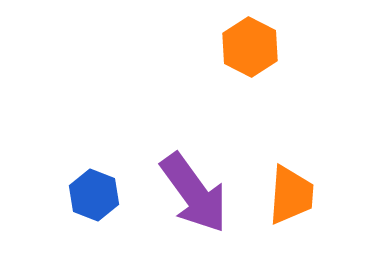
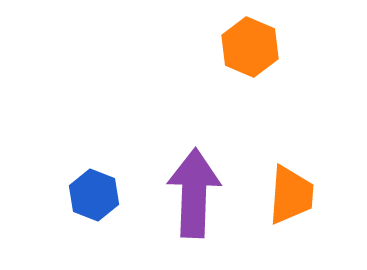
orange hexagon: rotated 4 degrees counterclockwise
purple arrow: rotated 142 degrees counterclockwise
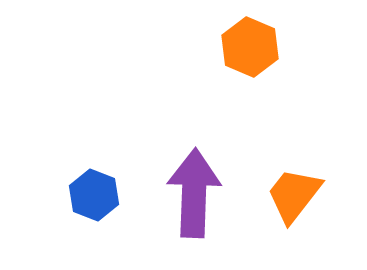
orange trapezoid: moved 3 px right; rotated 146 degrees counterclockwise
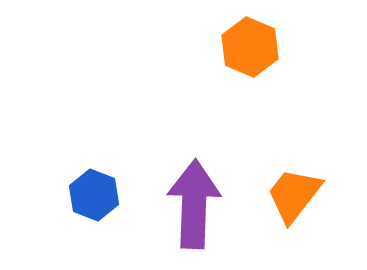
purple arrow: moved 11 px down
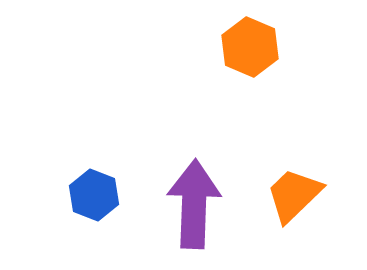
orange trapezoid: rotated 8 degrees clockwise
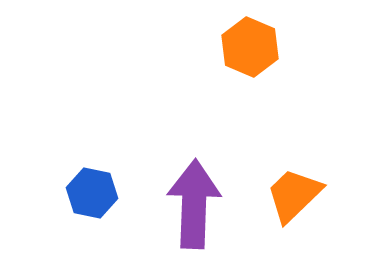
blue hexagon: moved 2 px left, 2 px up; rotated 9 degrees counterclockwise
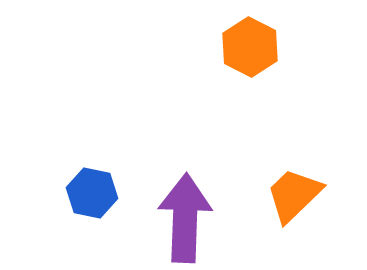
orange hexagon: rotated 4 degrees clockwise
purple arrow: moved 9 px left, 14 px down
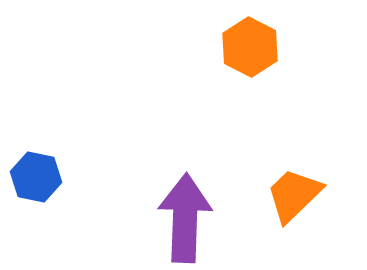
blue hexagon: moved 56 px left, 16 px up
